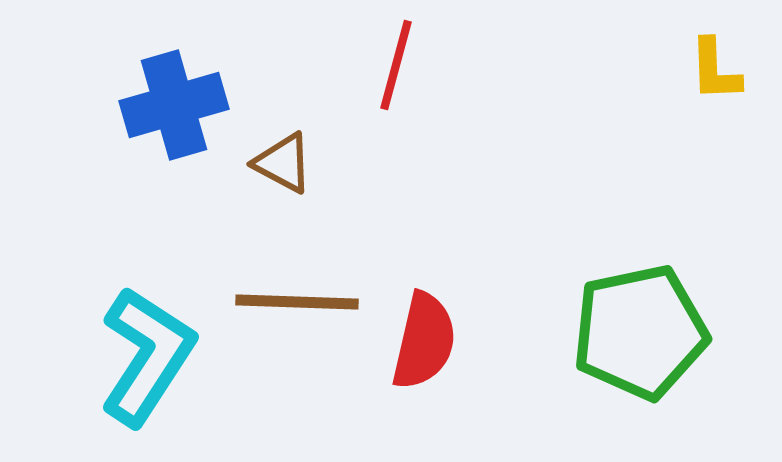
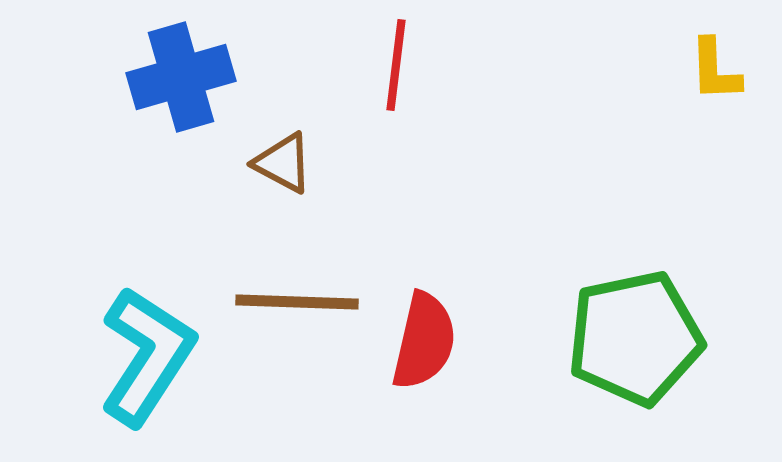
red line: rotated 8 degrees counterclockwise
blue cross: moved 7 px right, 28 px up
green pentagon: moved 5 px left, 6 px down
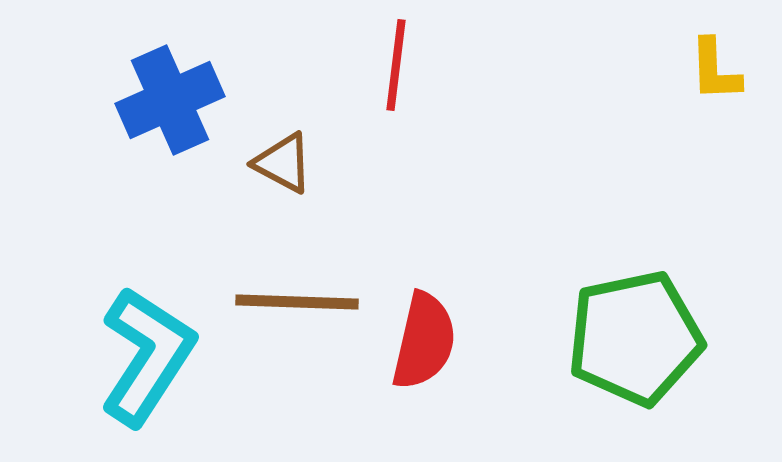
blue cross: moved 11 px left, 23 px down; rotated 8 degrees counterclockwise
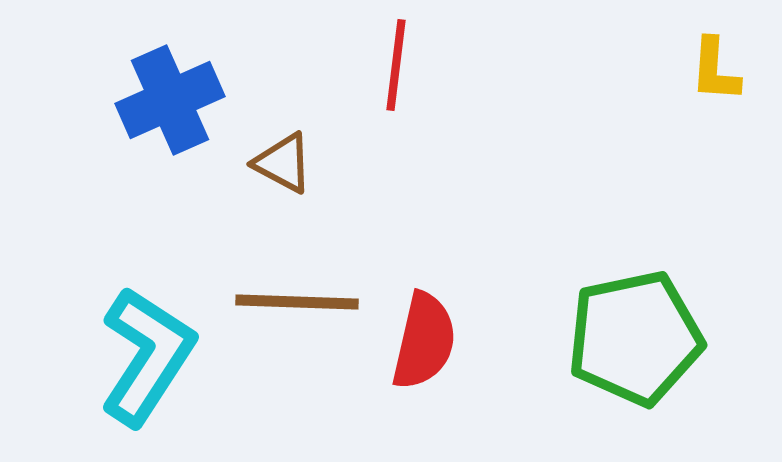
yellow L-shape: rotated 6 degrees clockwise
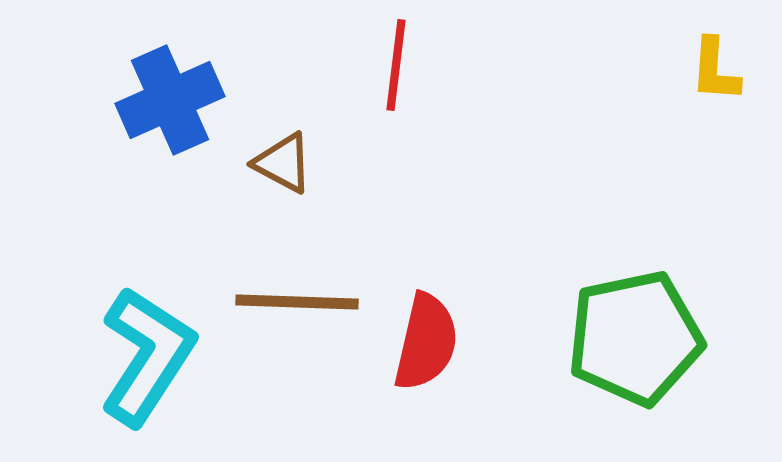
red semicircle: moved 2 px right, 1 px down
